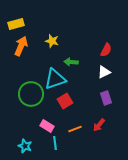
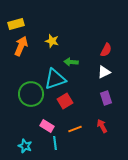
red arrow: moved 3 px right, 1 px down; rotated 112 degrees clockwise
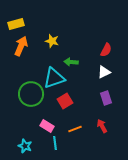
cyan triangle: moved 1 px left, 1 px up
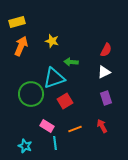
yellow rectangle: moved 1 px right, 2 px up
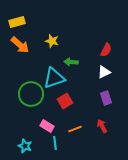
orange arrow: moved 1 px left, 1 px up; rotated 108 degrees clockwise
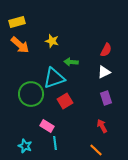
orange line: moved 21 px right, 21 px down; rotated 64 degrees clockwise
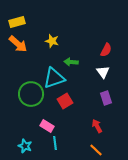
orange arrow: moved 2 px left, 1 px up
white triangle: moved 1 px left; rotated 40 degrees counterclockwise
red arrow: moved 5 px left
